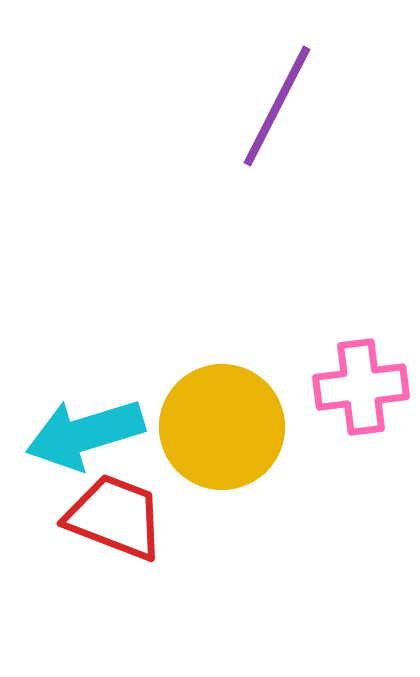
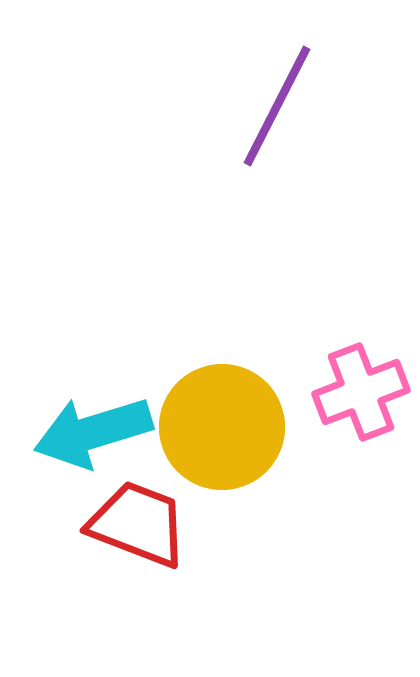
pink cross: moved 5 px down; rotated 14 degrees counterclockwise
cyan arrow: moved 8 px right, 2 px up
red trapezoid: moved 23 px right, 7 px down
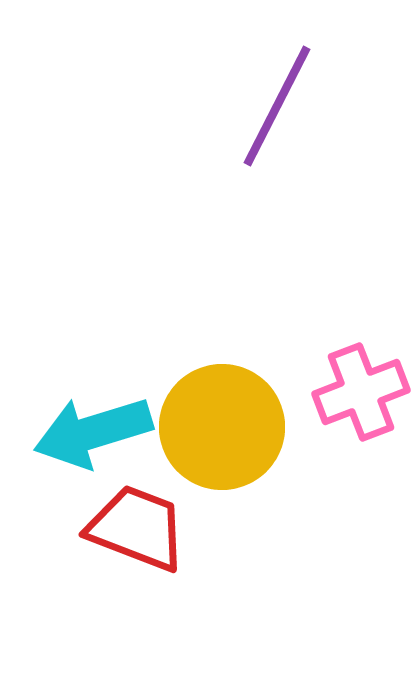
red trapezoid: moved 1 px left, 4 px down
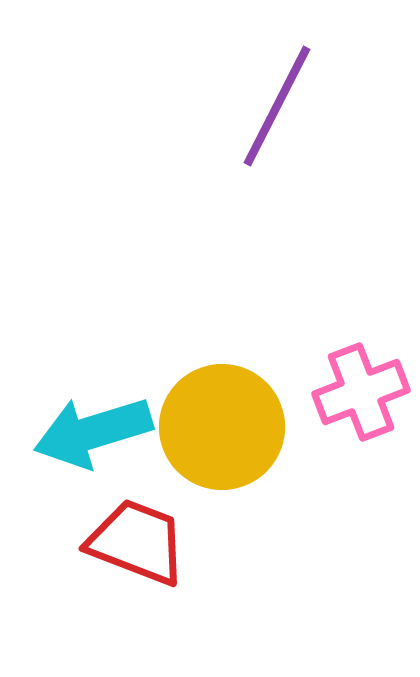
red trapezoid: moved 14 px down
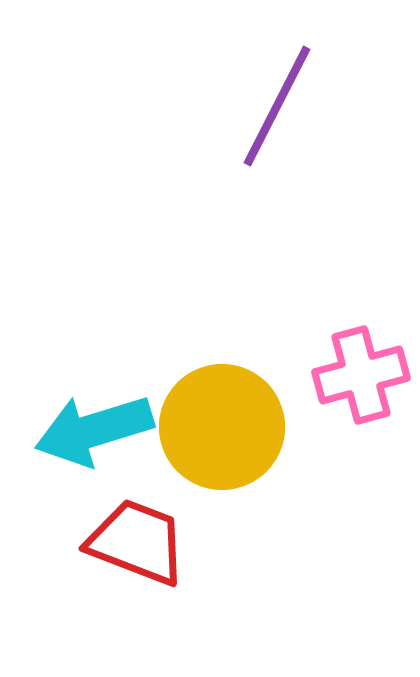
pink cross: moved 17 px up; rotated 6 degrees clockwise
cyan arrow: moved 1 px right, 2 px up
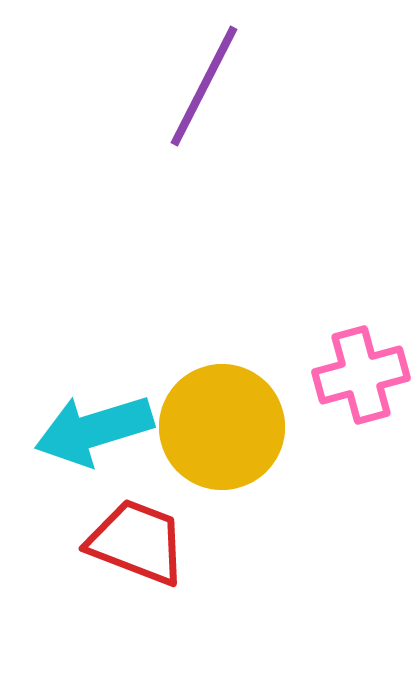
purple line: moved 73 px left, 20 px up
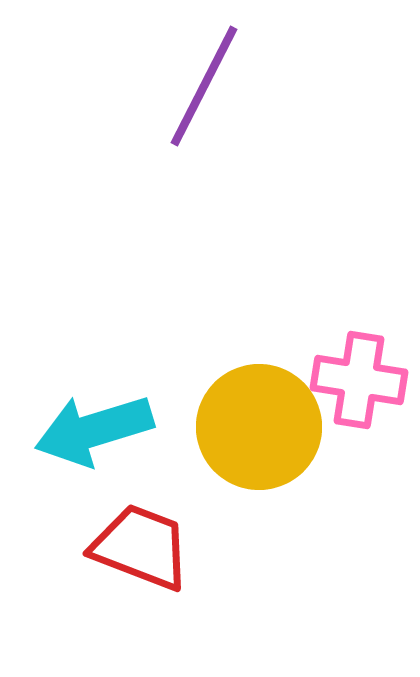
pink cross: moved 2 px left, 5 px down; rotated 24 degrees clockwise
yellow circle: moved 37 px right
red trapezoid: moved 4 px right, 5 px down
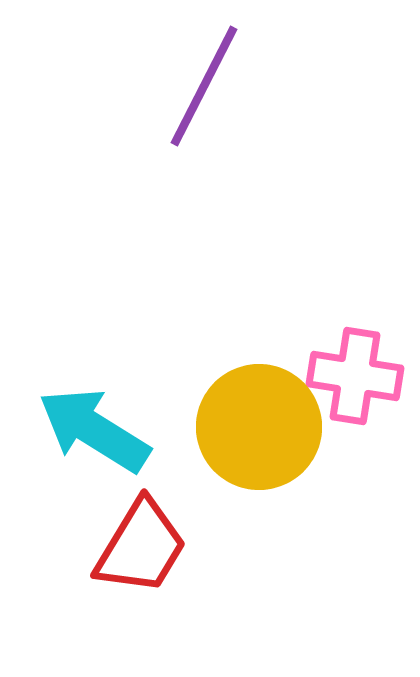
pink cross: moved 4 px left, 4 px up
cyan arrow: rotated 49 degrees clockwise
red trapezoid: rotated 100 degrees clockwise
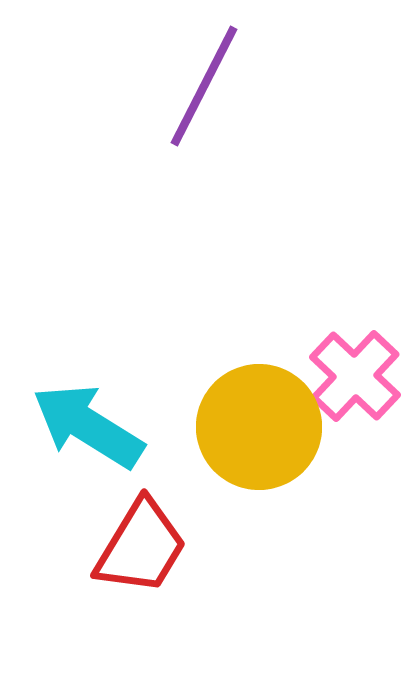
pink cross: rotated 34 degrees clockwise
cyan arrow: moved 6 px left, 4 px up
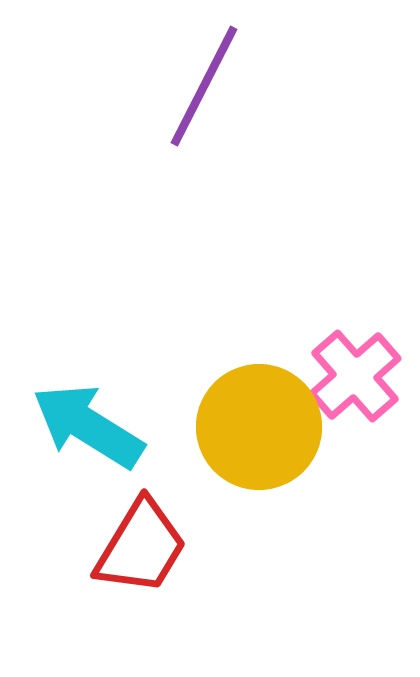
pink cross: rotated 6 degrees clockwise
